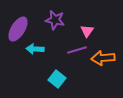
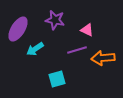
pink triangle: moved 1 px up; rotated 40 degrees counterclockwise
cyan arrow: rotated 36 degrees counterclockwise
cyan square: rotated 36 degrees clockwise
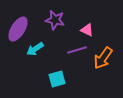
orange arrow: rotated 50 degrees counterclockwise
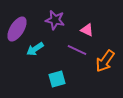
purple ellipse: moved 1 px left
purple line: rotated 42 degrees clockwise
orange arrow: moved 2 px right, 3 px down
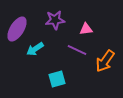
purple star: rotated 18 degrees counterclockwise
pink triangle: moved 1 px left, 1 px up; rotated 32 degrees counterclockwise
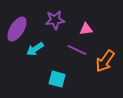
cyan square: rotated 30 degrees clockwise
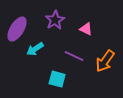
purple star: rotated 24 degrees counterclockwise
pink triangle: rotated 32 degrees clockwise
purple line: moved 3 px left, 6 px down
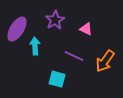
cyan arrow: moved 3 px up; rotated 120 degrees clockwise
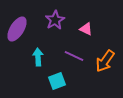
cyan arrow: moved 3 px right, 11 px down
cyan square: moved 2 px down; rotated 36 degrees counterclockwise
